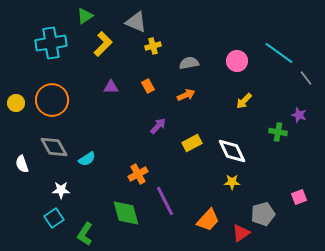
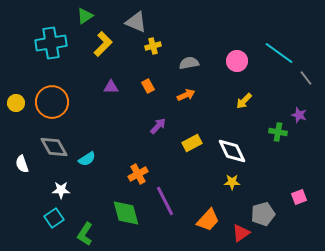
orange circle: moved 2 px down
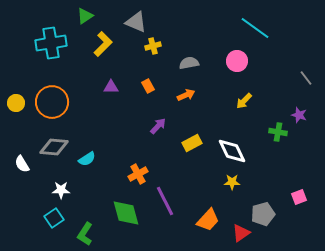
cyan line: moved 24 px left, 25 px up
gray diamond: rotated 56 degrees counterclockwise
white semicircle: rotated 12 degrees counterclockwise
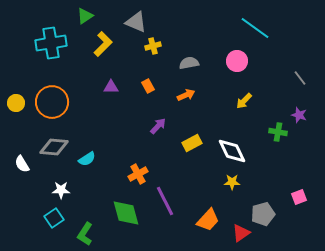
gray line: moved 6 px left
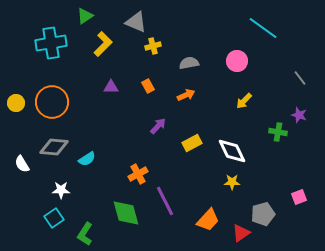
cyan line: moved 8 px right
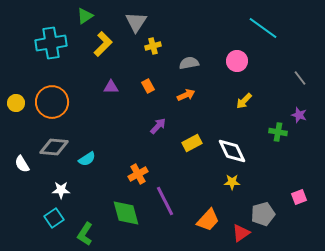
gray triangle: rotated 40 degrees clockwise
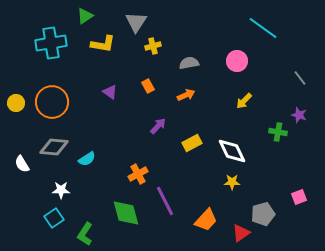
yellow L-shape: rotated 55 degrees clockwise
purple triangle: moved 1 px left, 5 px down; rotated 35 degrees clockwise
orange trapezoid: moved 2 px left
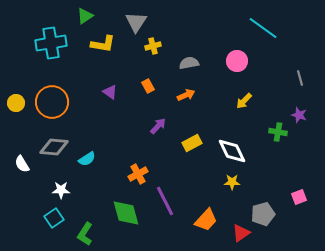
gray line: rotated 21 degrees clockwise
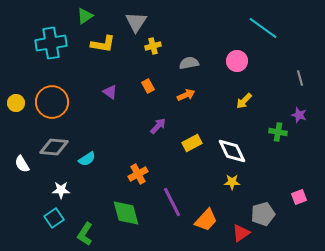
purple line: moved 7 px right, 1 px down
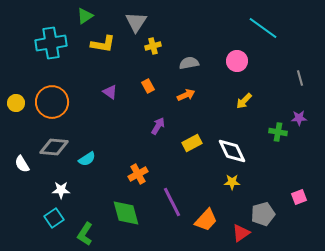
purple star: moved 3 px down; rotated 21 degrees counterclockwise
purple arrow: rotated 12 degrees counterclockwise
